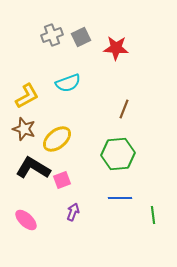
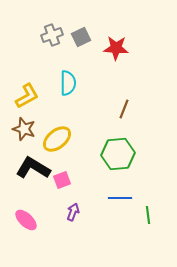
cyan semicircle: rotated 70 degrees counterclockwise
green line: moved 5 px left
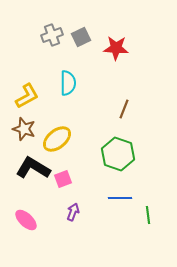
green hexagon: rotated 24 degrees clockwise
pink square: moved 1 px right, 1 px up
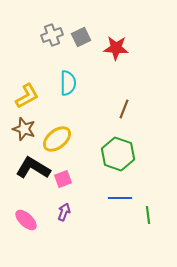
purple arrow: moved 9 px left
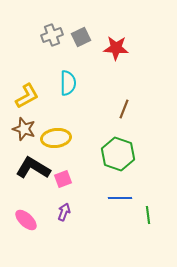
yellow ellipse: moved 1 px left, 1 px up; rotated 32 degrees clockwise
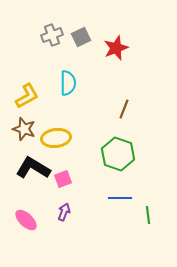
red star: rotated 25 degrees counterclockwise
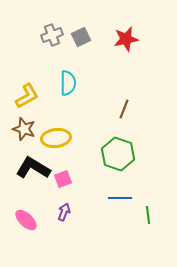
red star: moved 10 px right, 9 px up; rotated 10 degrees clockwise
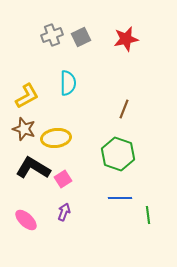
pink square: rotated 12 degrees counterclockwise
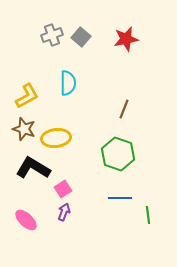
gray square: rotated 24 degrees counterclockwise
pink square: moved 10 px down
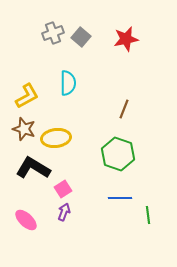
gray cross: moved 1 px right, 2 px up
